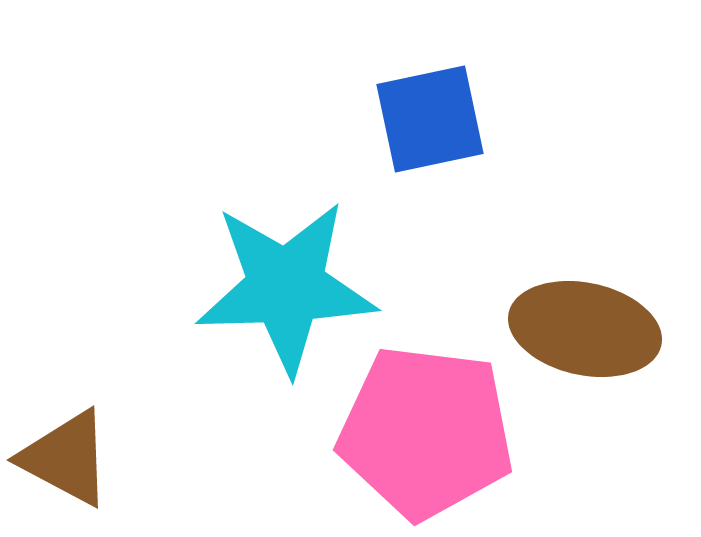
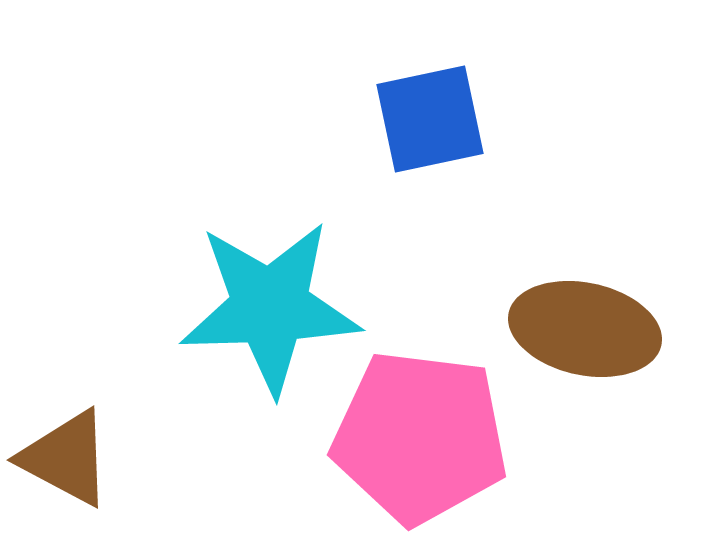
cyan star: moved 16 px left, 20 px down
pink pentagon: moved 6 px left, 5 px down
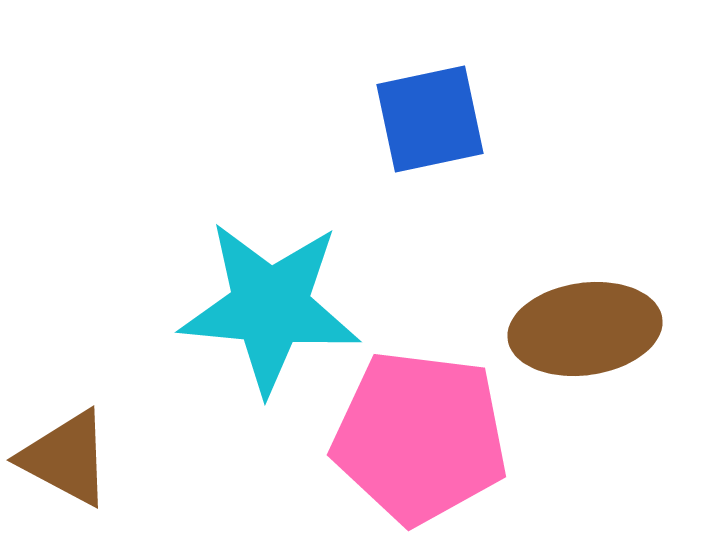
cyan star: rotated 7 degrees clockwise
brown ellipse: rotated 20 degrees counterclockwise
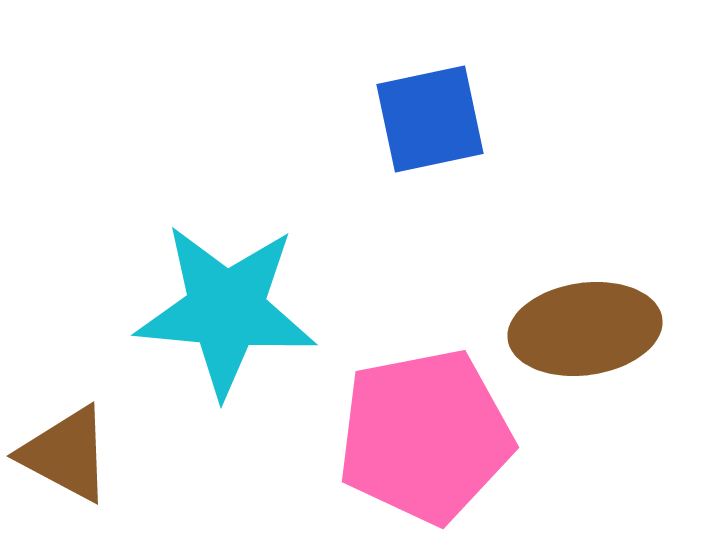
cyan star: moved 44 px left, 3 px down
pink pentagon: moved 5 px right, 1 px up; rotated 18 degrees counterclockwise
brown triangle: moved 4 px up
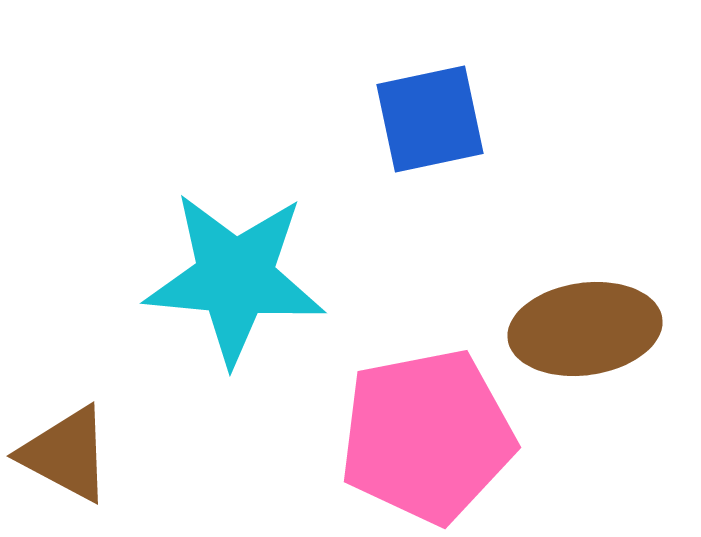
cyan star: moved 9 px right, 32 px up
pink pentagon: moved 2 px right
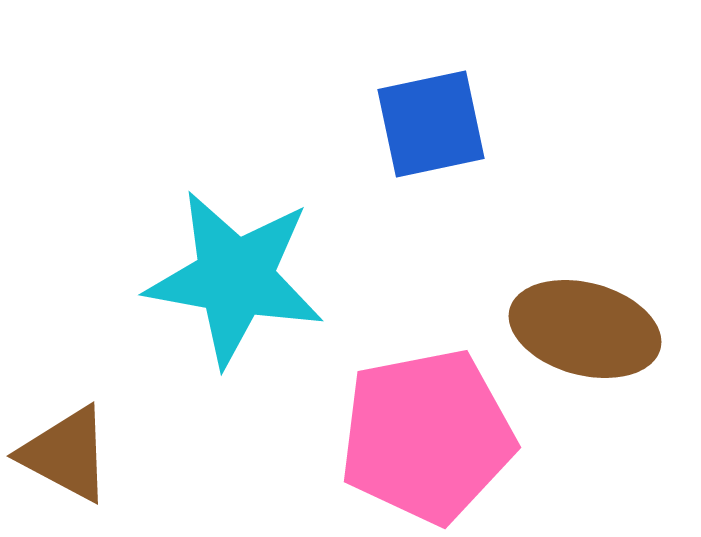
blue square: moved 1 px right, 5 px down
cyan star: rotated 5 degrees clockwise
brown ellipse: rotated 23 degrees clockwise
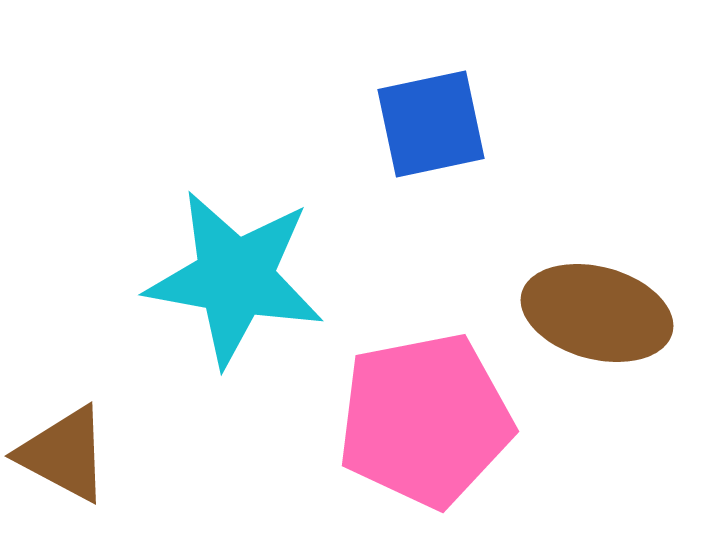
brown ellipse: moved 12 px right, 16 px up
pink pentagon: moved 2 px left, 16 px up
brown triangle: moved 2 px left
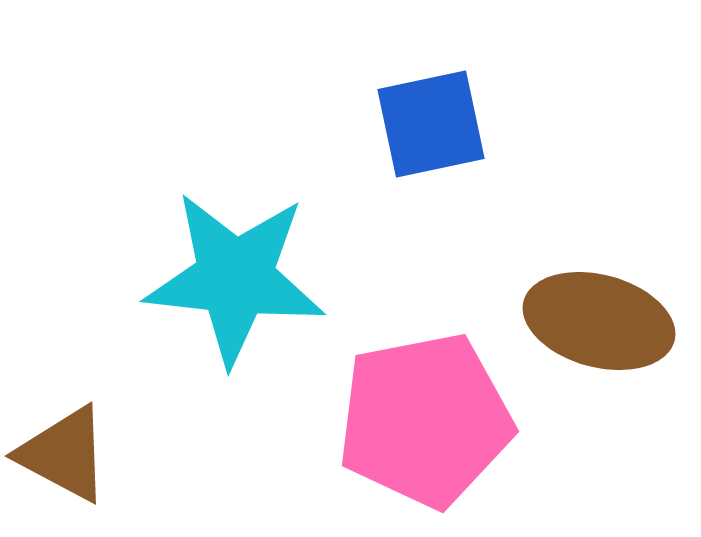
cyan star: rotated 4 degrees counterclockwise
brown ellipse: moved 2 px right, 8 px down
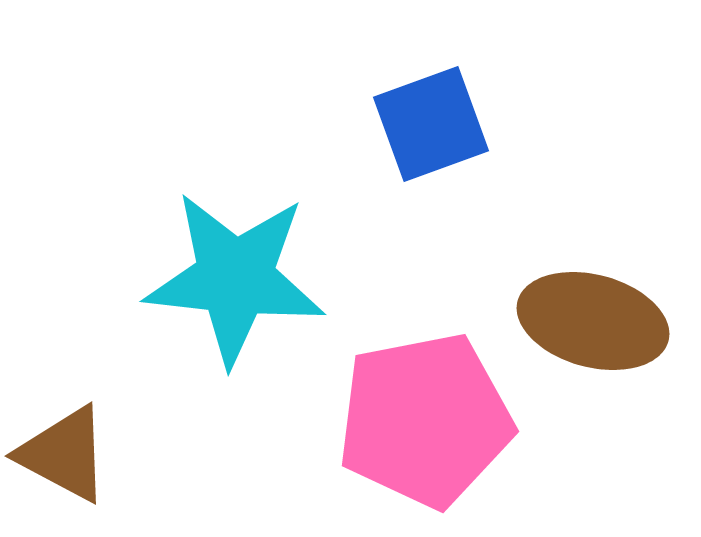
blue square: rotated 8 degrees counterclockwise
brown ellipse: moved 6 px left
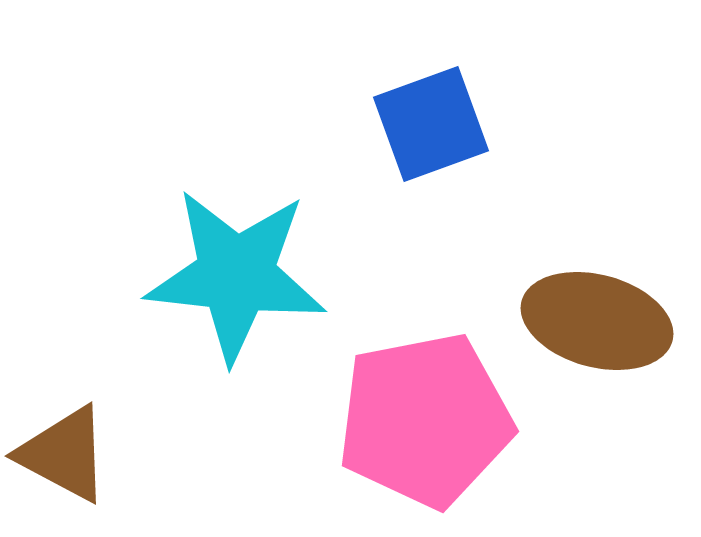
cyan star: moved 1 px right, 3 px up
brown ellipse: moved 4 px right
